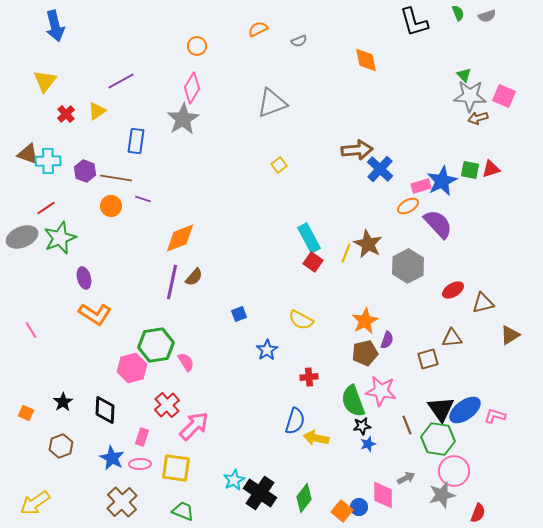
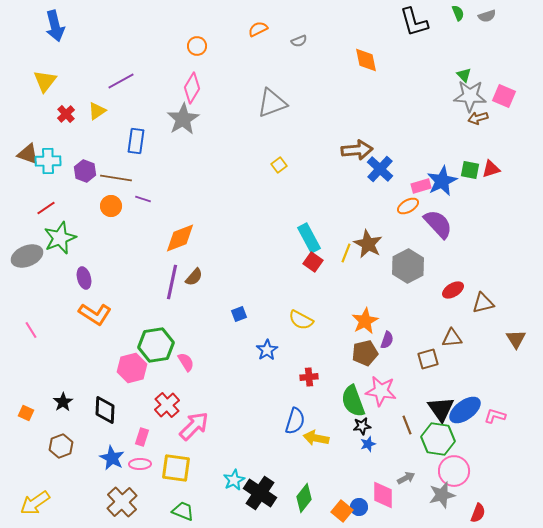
gray ellipse at (22, 237): moved 5 px right, 19 px down
brown triangle at (510, 335): moved 6 px right, 4 px down; rotated 30 degrees counterclockwise
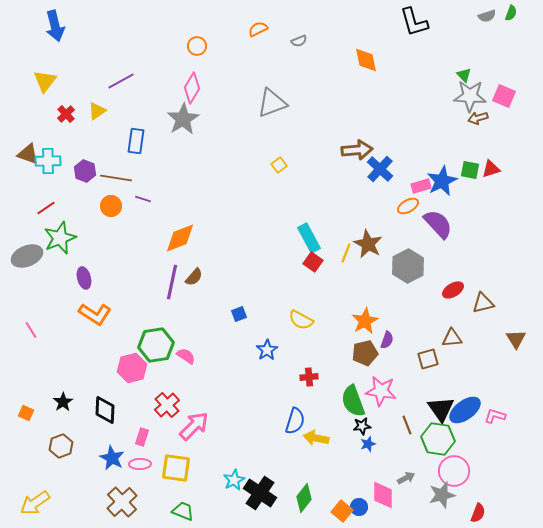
green semicircle at (458, 13): moved 53 px right; rotated 42 degrees clockwise
pink semicircle at (186, 362): moved 6 px up; rotated 24 degrees counterclockwise
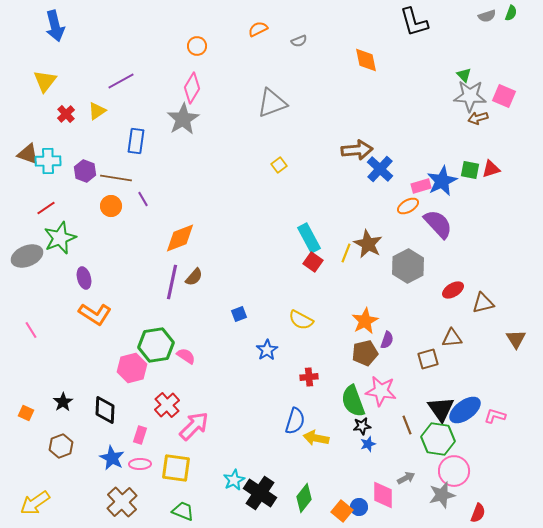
purple line at (143, 199): rotated 42 degrees clockwise
pink rectangle at (142, 437): moved 2 px left, 2 px up
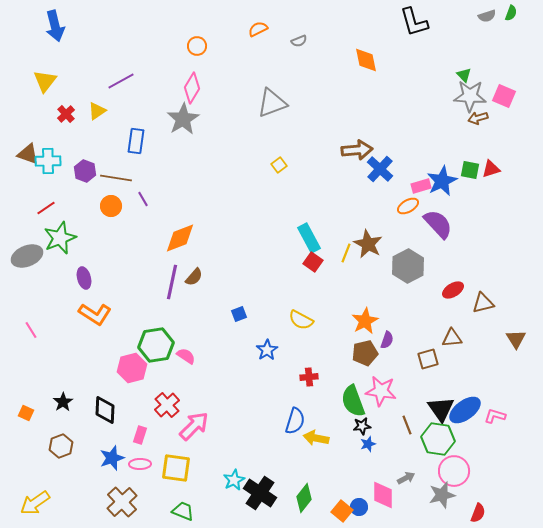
blue star at (112, 458): rotated 25 degrees clockwise
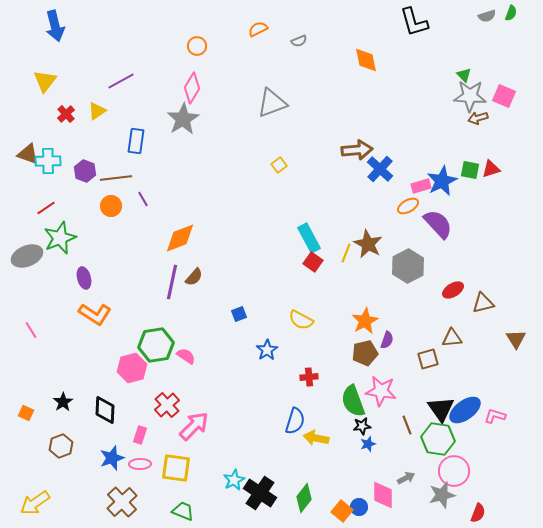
brown line at (116, 178): rotated 16 degrees counterclockwise
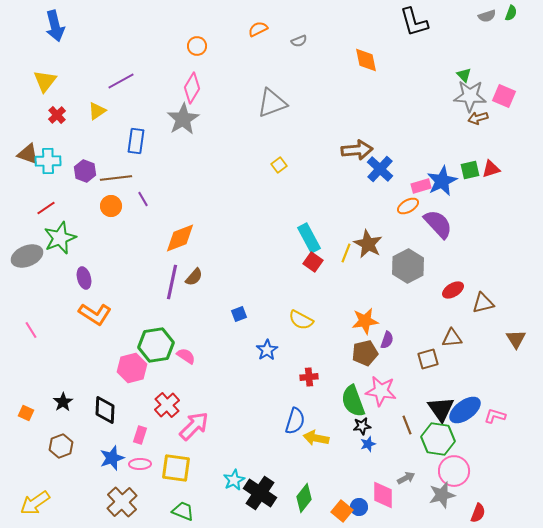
red cross at (66, 114): moved 9 px left, 1 px down
green square at (470, 170): rotated 24 degrees counterclockwise
orange star at (365, 321): rotated 20 degrees clockwise
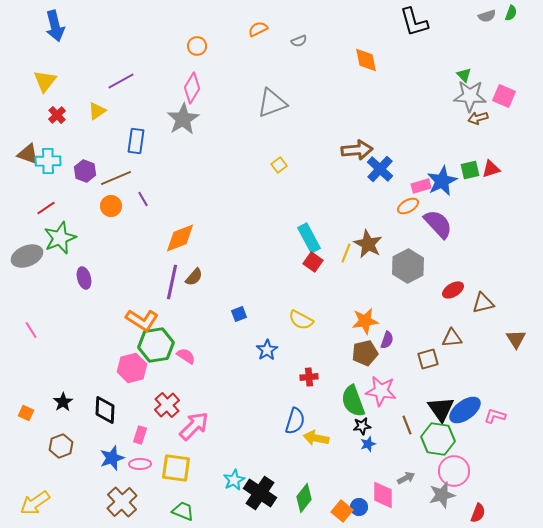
brown line at (116, 178): rotated 16 degrees counterclockwise
orange L-shape at (95, 314): moved 47 px right, 6 px down
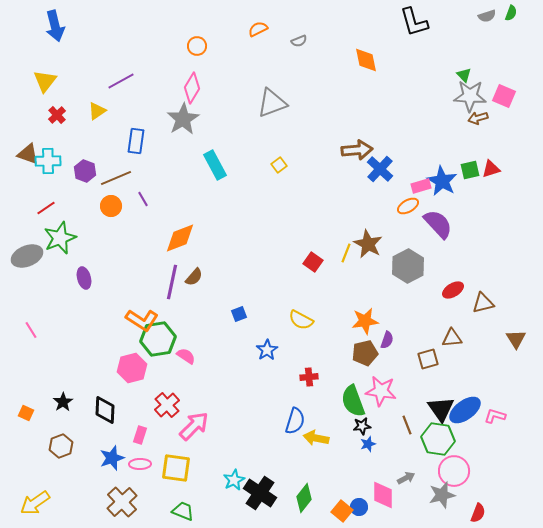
blue star at (442, 181): rotated 16 degrees counterclockwise
cyan rectangle at (309, 238): moved 94 px left, 73 px up
green hexagon at (156, 345): moved 2 px right, 6 px up
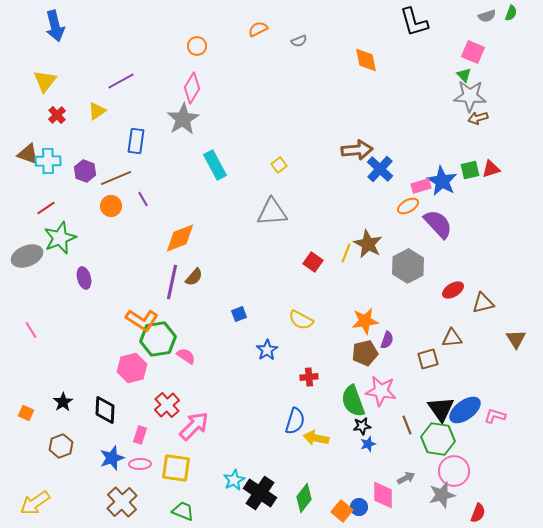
pink square at (504, 96): moved 31 px left, 44 px up
gray triangle at (272, 103): moved 109 px down; rotated 16 degrees clockwise
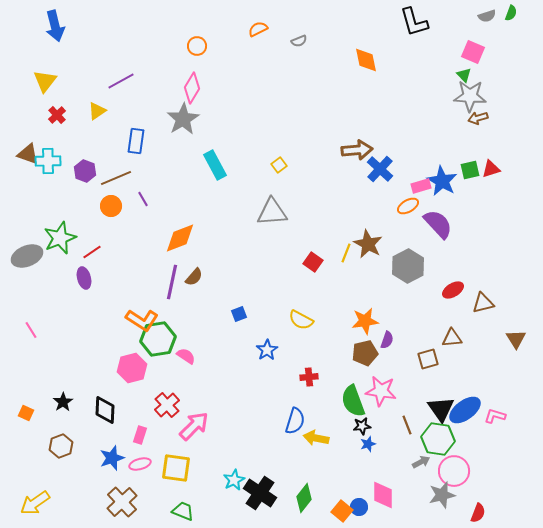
red line at (46, 208): moved 46 px right, 44 px down
pink ellipse at (140, 464): rotated 15 degrees counterclockwise
gray arrow at (406, 478): moved 15 px right, 16 px up
